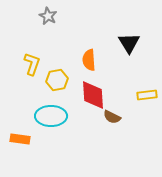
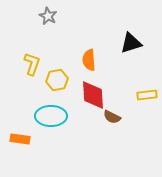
black triangle: moved 2 px right; rotated 45 degrees clockwise
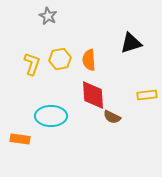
yellow hexagon: moved 3 px right, 21 px up
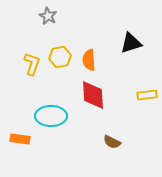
yellow hexagon: moved 2 px up
brown semicircle: moved 25 px down
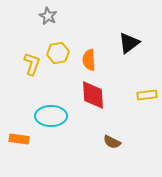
black triangle: moved 2 px left; rotated 20 degrees counterclockwise
yellow hexagon: moved 2 px left, 4 px up
orange rectangle: moved 1 px left
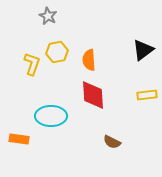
black triangle: moved 14 px right, 7 px down
yellow hexagon: moved 1 px left, 1 px up
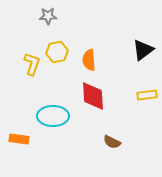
gray star: rotated 30 degrees counterclockwise
red diamond: moved 1 px down
cyan ellipse: moved 2 px right
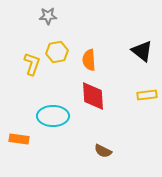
black triangle: moved 1 px left, 1 px down; rotated 45 degrees counterclockwise
brown semicircle: moved 9 px left, 9 px down
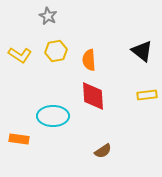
gray star: rotated 30 degrees clockwise
yellow hexagon: moved 1 px left, 1 px up
yellow L-shape: moved 12 px left, 9 px up; rotated 105 degrees clockwise
brown semicircle: rotated 60 degrees counterclockwise
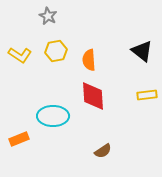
orange rectangle: rotated 30 degrees counterclockwise
